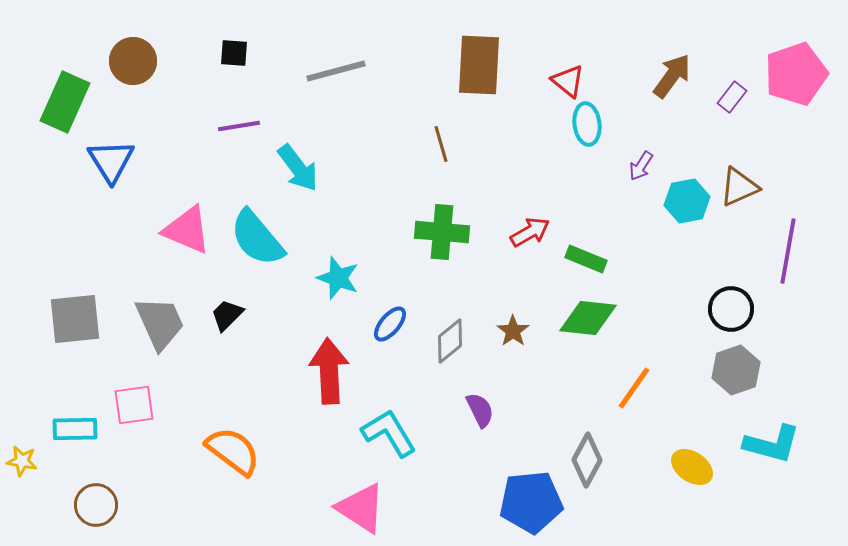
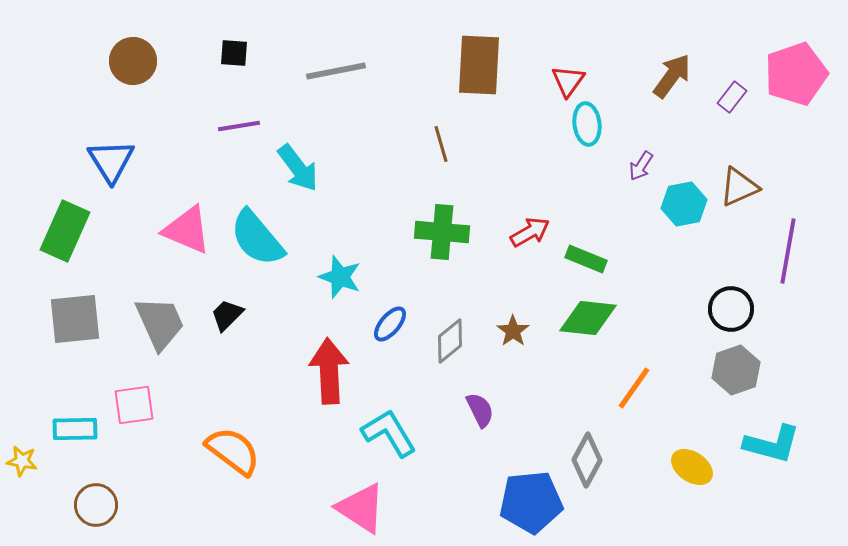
gray line at (336, 71): rotated 4 degrees clockwise
red triangle at (568, 81): rotated 27 degrees clockwise
green rectangle at (65, 102): moved 129 px down
cyan hexagon at (687, 201): moved 3 px left, 3 px down
cyan star at (338, 278): moved 2 px right, 1 px up
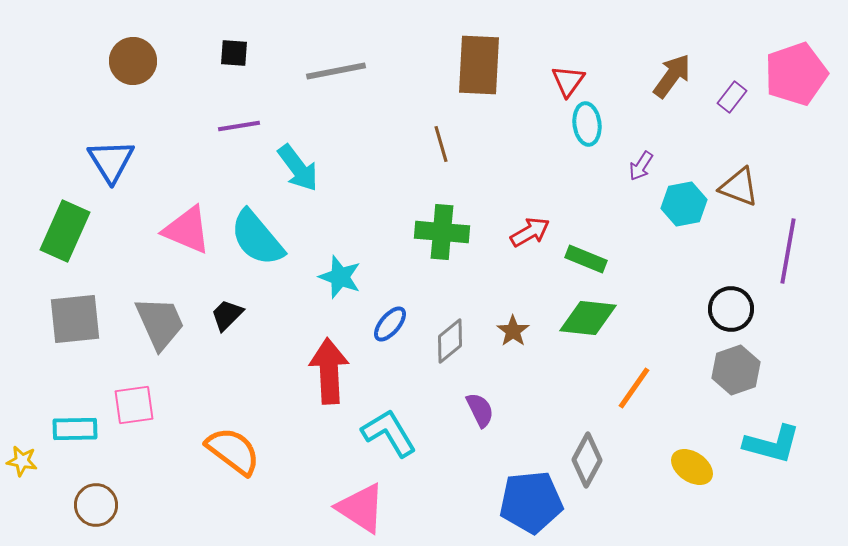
brown triangle at (739, 187): rotated 45 degrees clockwise
